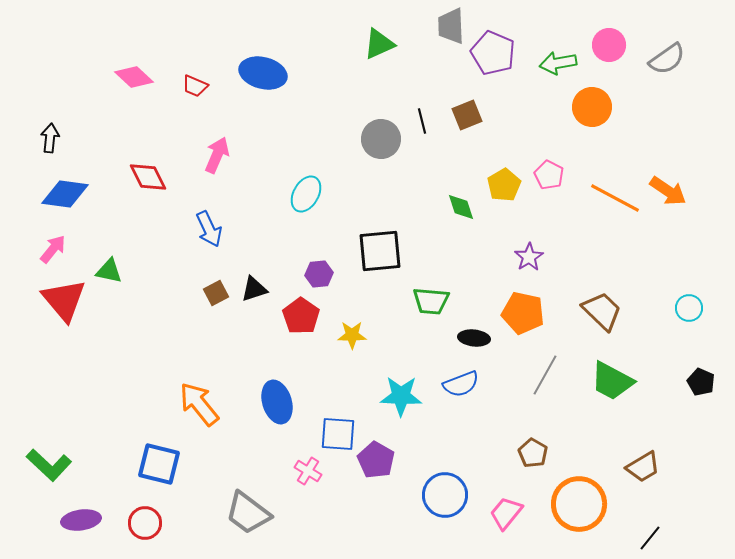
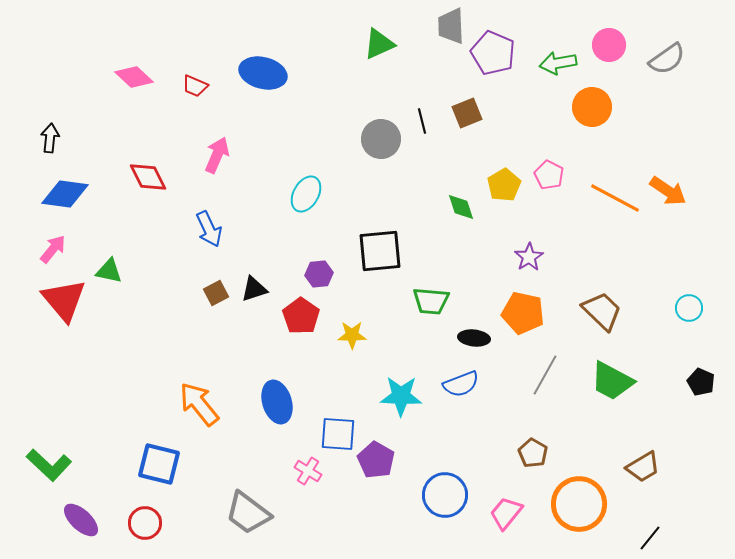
brown square at (467, 115): moved 2 px up
purple ellipse at (81, 520): rotated 51 degrees clockwise
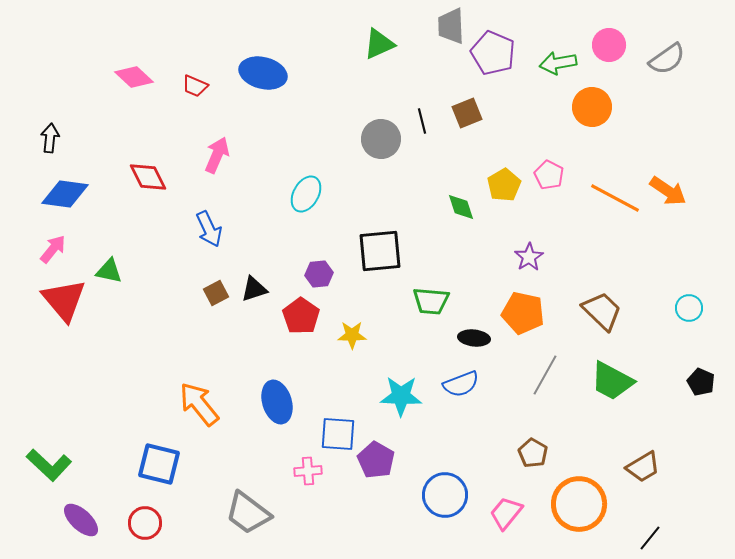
pink cross at (308, 471): rotated 36 degrees counterclockwise
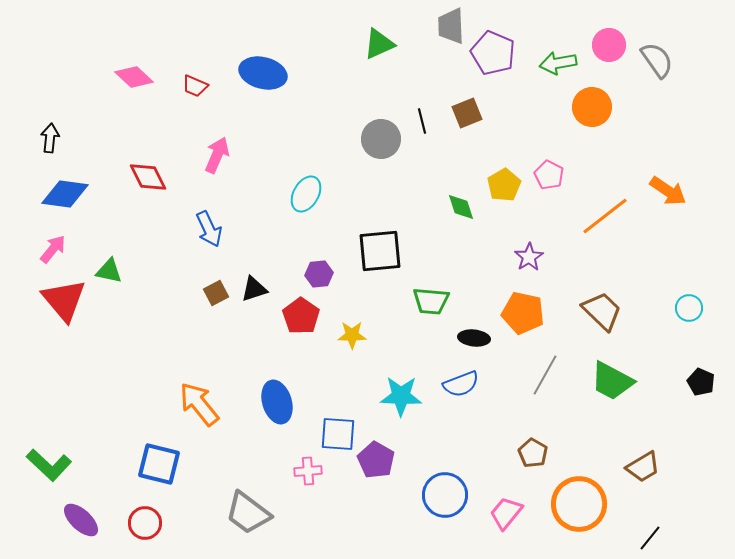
gray semicircle at (667, 59): moved 10 px left, 1 px down; rotated 90 degrees counterclockwise
orange line at (615, 198): moved 10 px left, 18 px down; rotated 66 degrees counterclockwise
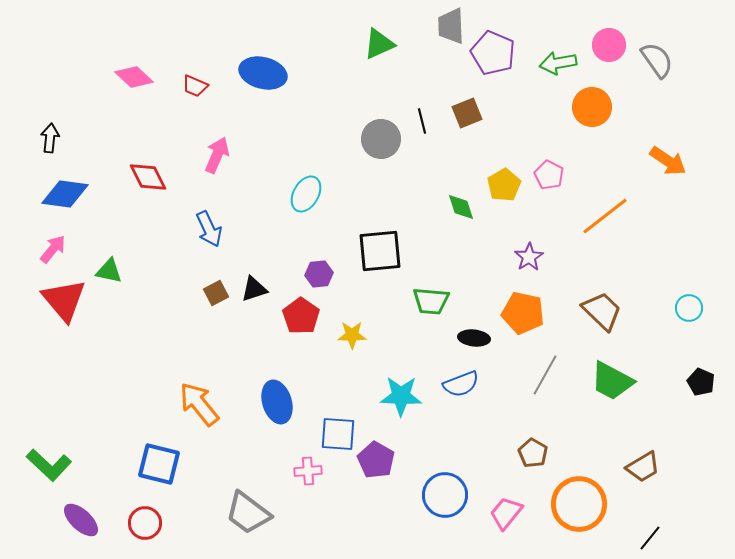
orange arrow at (668, 191): moved 30 px up
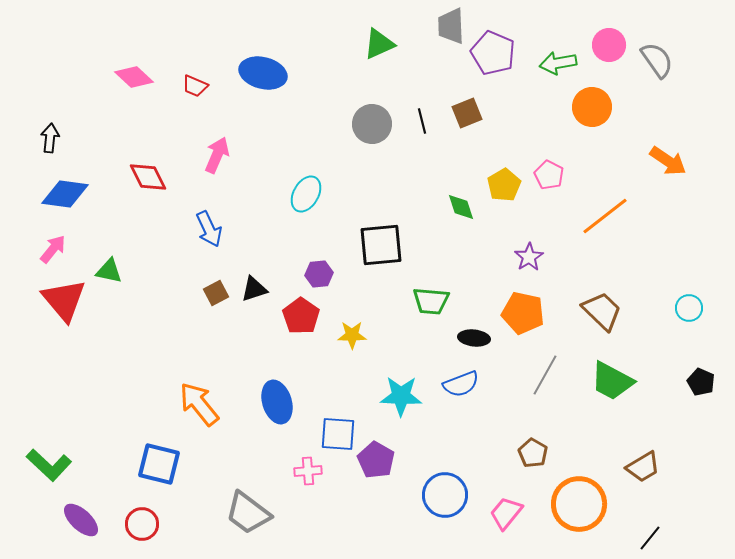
gray circle at (381, 139): moved 9 px left, 15 px up
black square at (380, 251): moved 1 px right, 6 px up
red circle at (145, 523): moved 3 px left, 1 px down
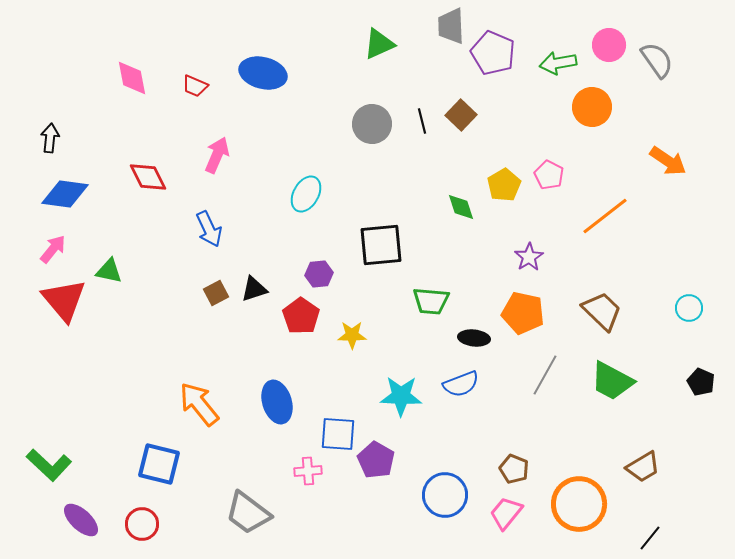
pink diamond at (134, 77): moved 2 px left, 1 px down; rotated 36 degrees clockwise
brown square at (467, 113): moved 6 px left, 2 px down; rotated 24 degrees counterclockwise
brown pentagon at (533, 453): moved 19 px left, 16 px down; rotated 8 degrees counterclockwise
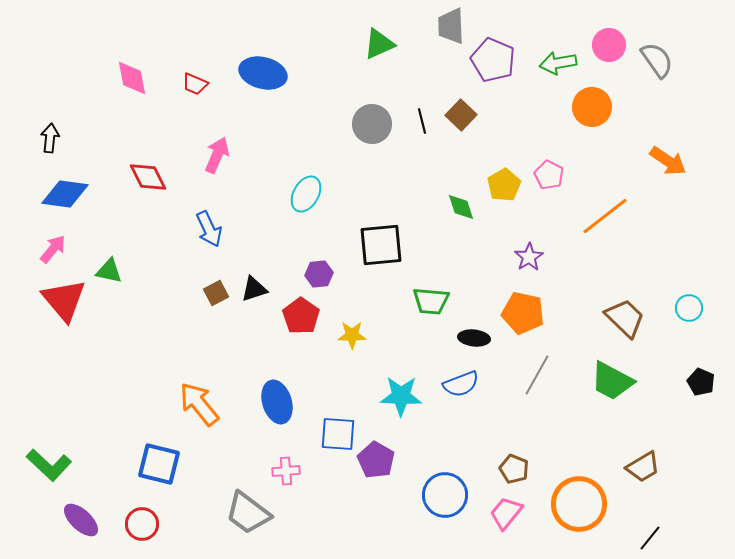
purple pentagon at (493, 53): moved 7 px down
red trapezoid at (195, 86): moved 2 px up
brown trapezoid at (602, 311): moved 23 px right, 7 px down
gray line at (545, 375): moved 8 px left
pink cross at (308, 471): moved 22 px left
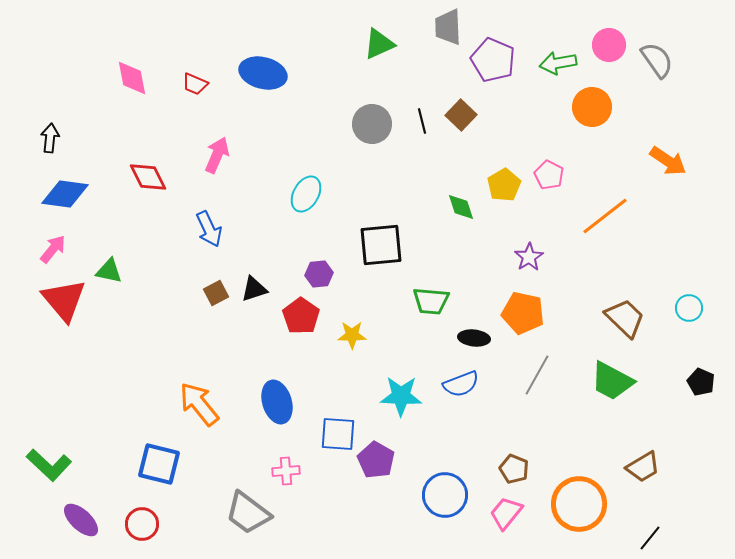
gray trapezoid at (451, 26): moved 3 px left, 1 px down
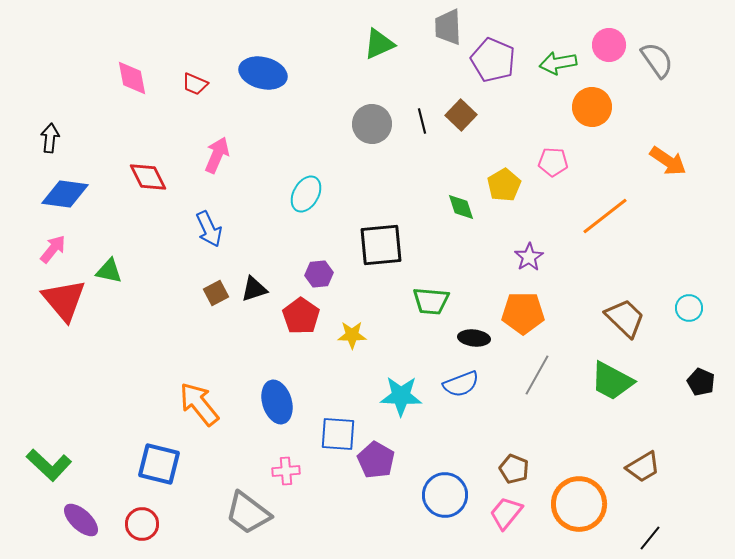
pink pentagon at (549, 175): moved 4 px right, 13 px up; rotated 24 degrees counterclockwise
orange pentagon at (523, 313): rotated 12 degrees counterclockwise
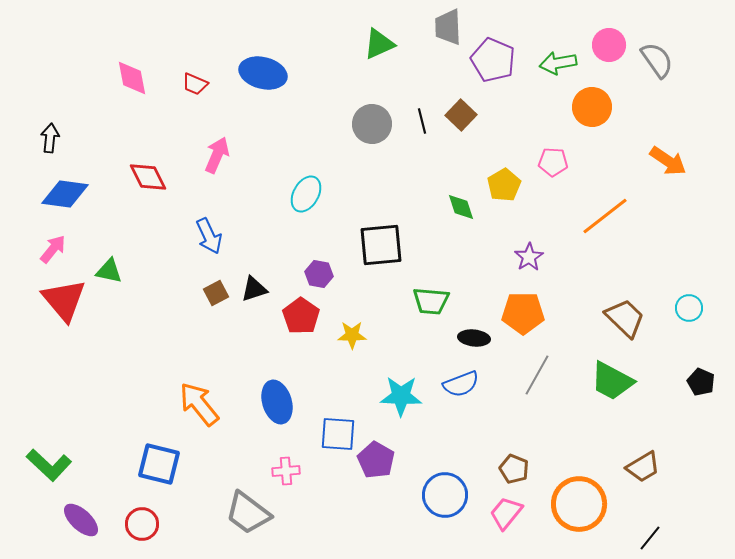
blue arrow at (209, 229): moved 7 px down
purple hexagon at (319, 274): rotated 16 degrees clockwise
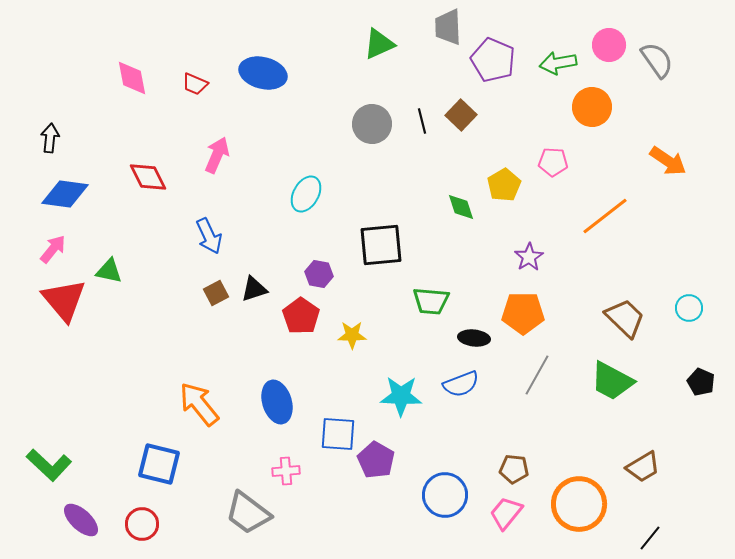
brown pentagon at (514, 469): rotated 16 degrees counterclockwise
